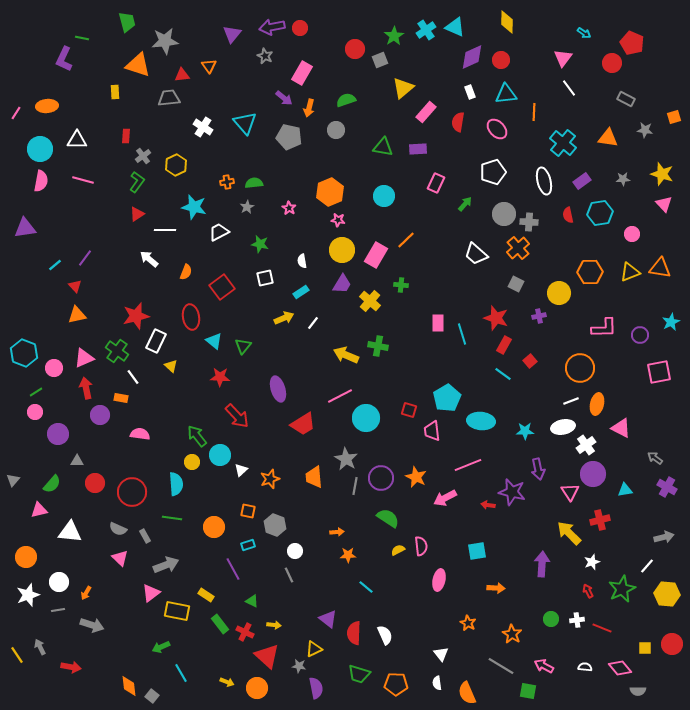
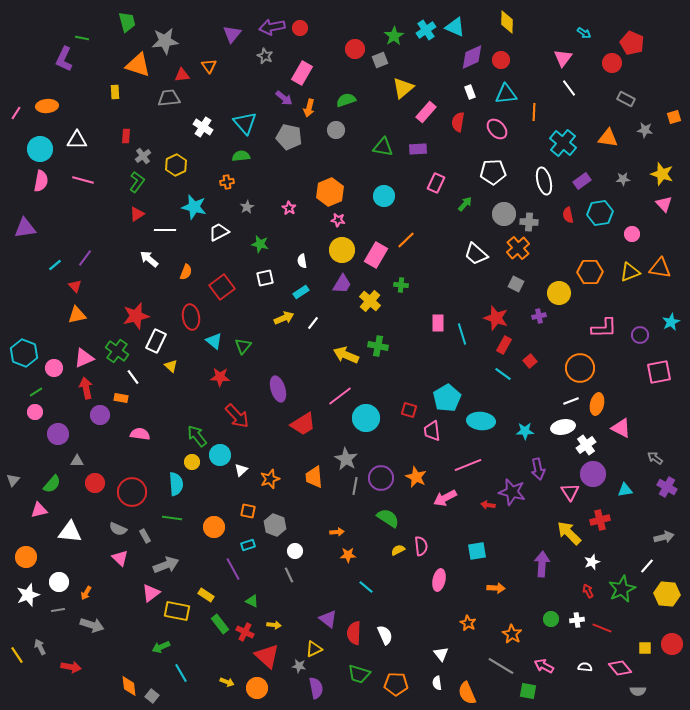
white pentagon at (493, 172): rotated 15 degrees clockwise
green semicircle at (254, 183): moved 13 px left, 27 px up
pink line at (340, 396): rotated 10 degrees counterclockwise
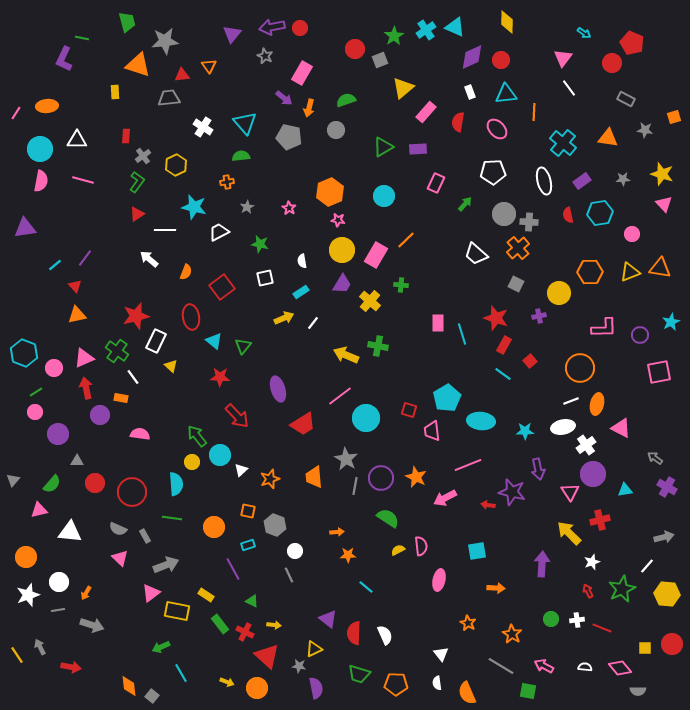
green triangle at (383, 147): rotated 40 degrees counterclockwise
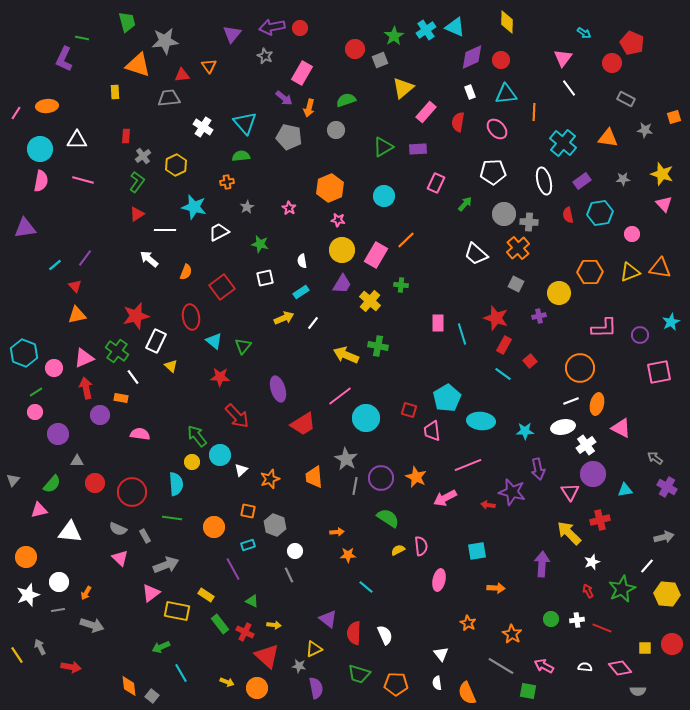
orange hexagon at (330, 192): moved 4 px up
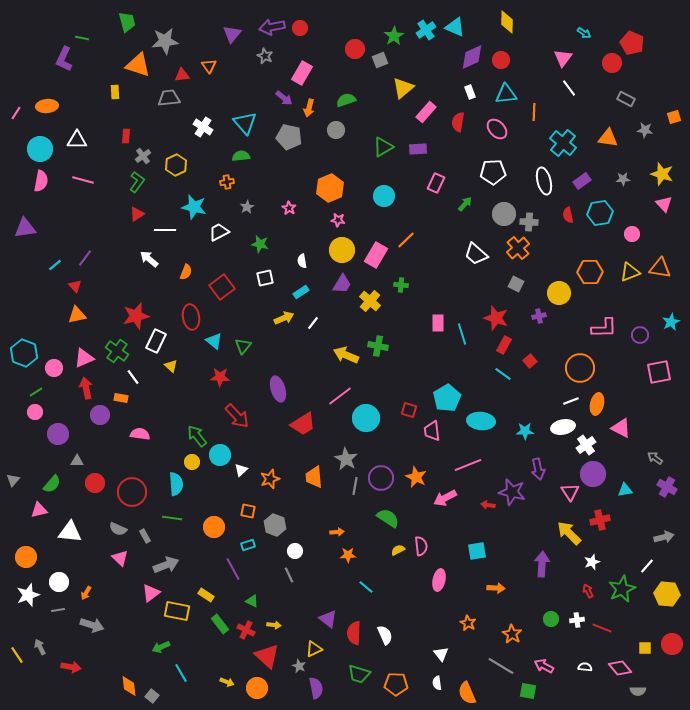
red cross at (245, 632): moved 1 px right, 2 px up
gray star at (299, 666): rotated 16 degrees clockwise
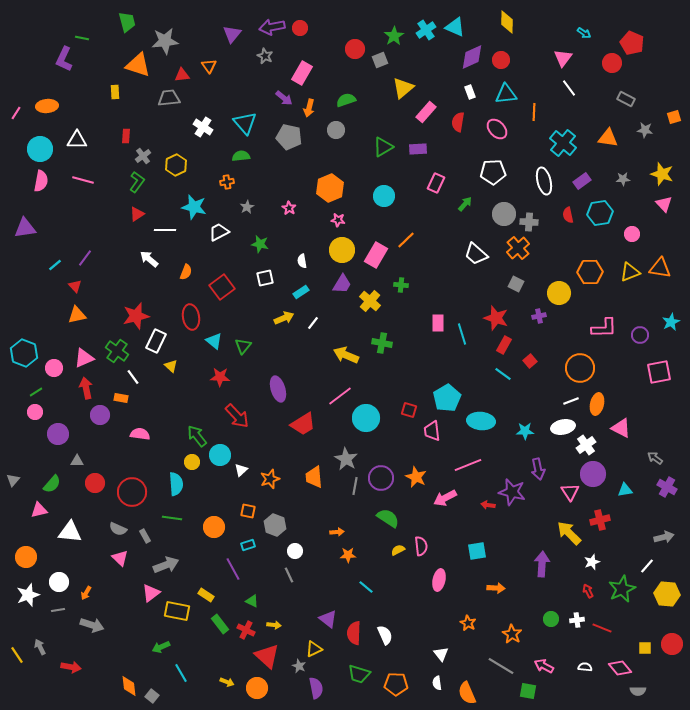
green cross at (378, 346): moved 4 px right, 3 px up
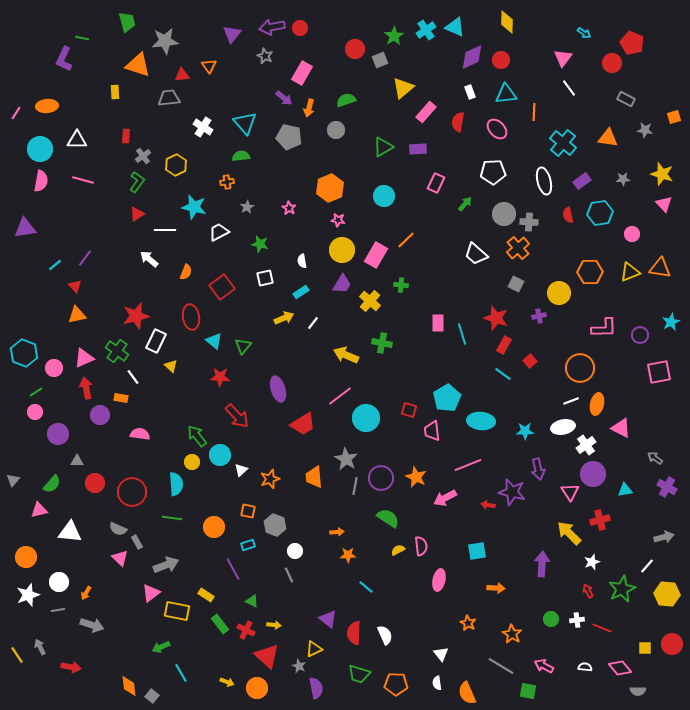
gray rectangle at (145, 536): moved 8 px left, 6 px down
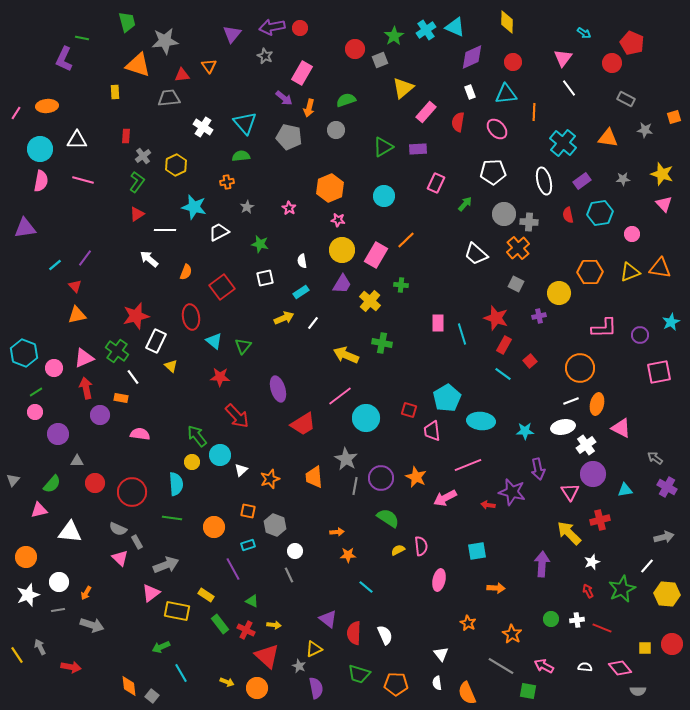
red circle at (501, 60): moved 12 px right, 2 px down
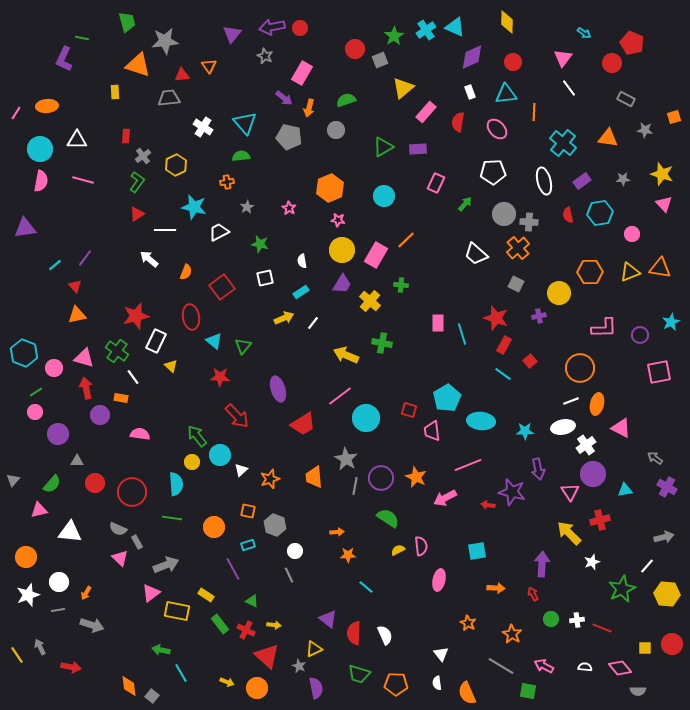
pink triangle at (84, 358): rotated 40 degrees clockwise
red arrow at (588, 591): moved 55 px left, 3 px down
green arrow at (161, 647): moved 3 px down; rotated 36 degrees clockwise
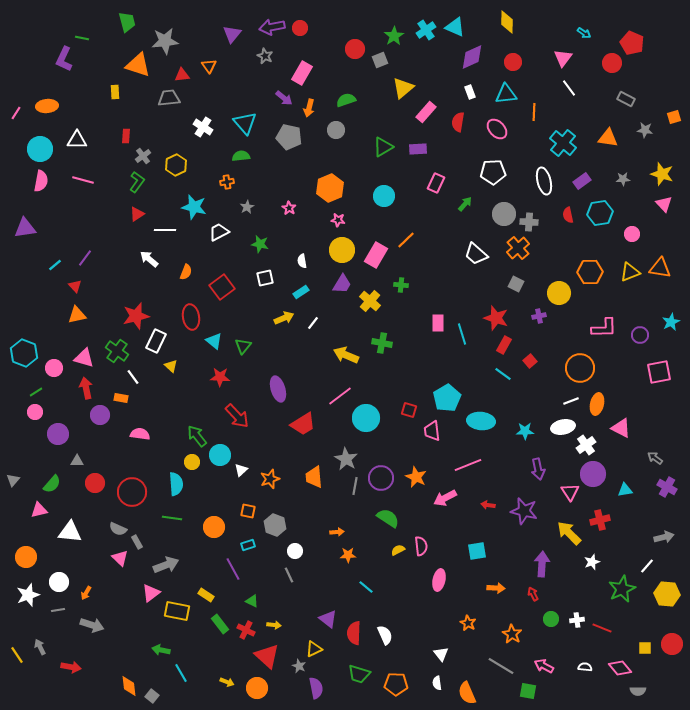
purple star at (512, 492): moved 12 px right, 19 px down
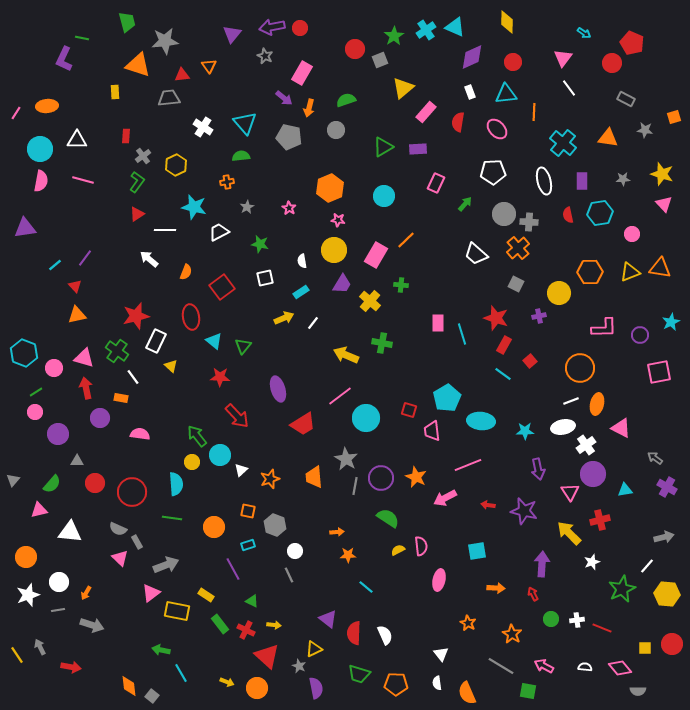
purple rectangle at (582, 181): rotated 54 degrees counterclockwise
yellow circle at (342, 250): moved 8 px left
purple circle at (100, 415): moved 3 px down
